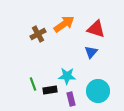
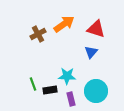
cyan circle: moved 2 px left
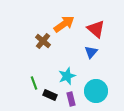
red triangle: rotated 24 degrees clockwise
brown cross: moved 5 px right, 7 px down; rotated 21 degrees counterclockwise
cyan star: rotated 24 degrees counterclockwise
green line: moved 1 px right, 1 px up
black rectangle: moved 5 px down; rotated 32 degrees clockwise
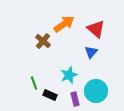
cyan star: moved 2 px right, 1 px up
purple rectangle: moved 4 px right
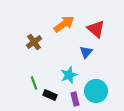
brown cross: moved 9 px left, 1 px down; rotated 14 degrees clockwise
blue triangle: moved 5 px left
